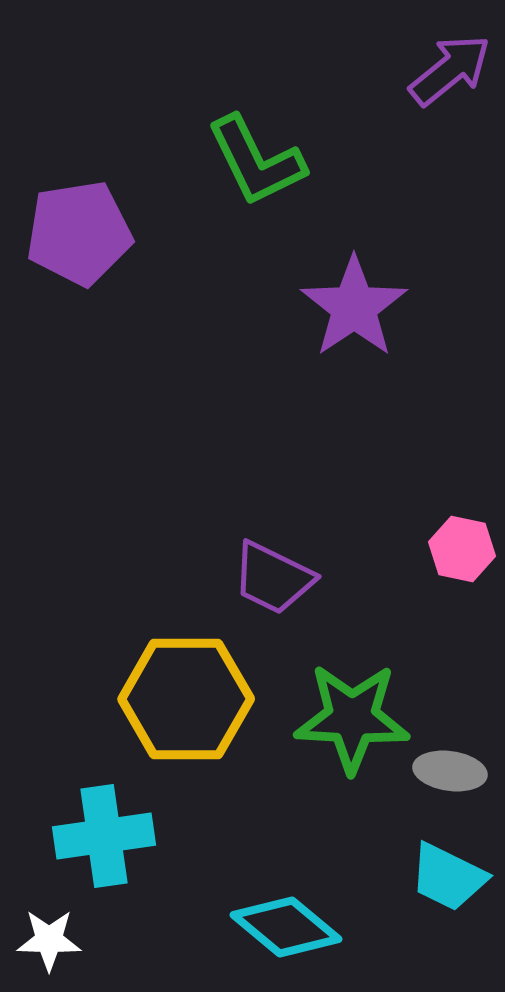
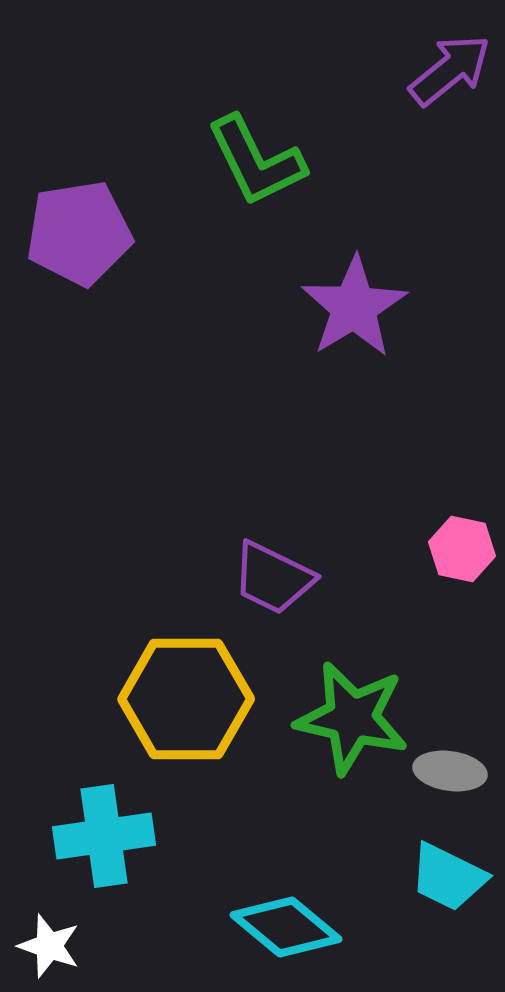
purple star: rotated 3 degrees clockwise
green star: rotated 10 degrees clockwise
white star: moved 6 px down; rotated 18 degrees clockwise
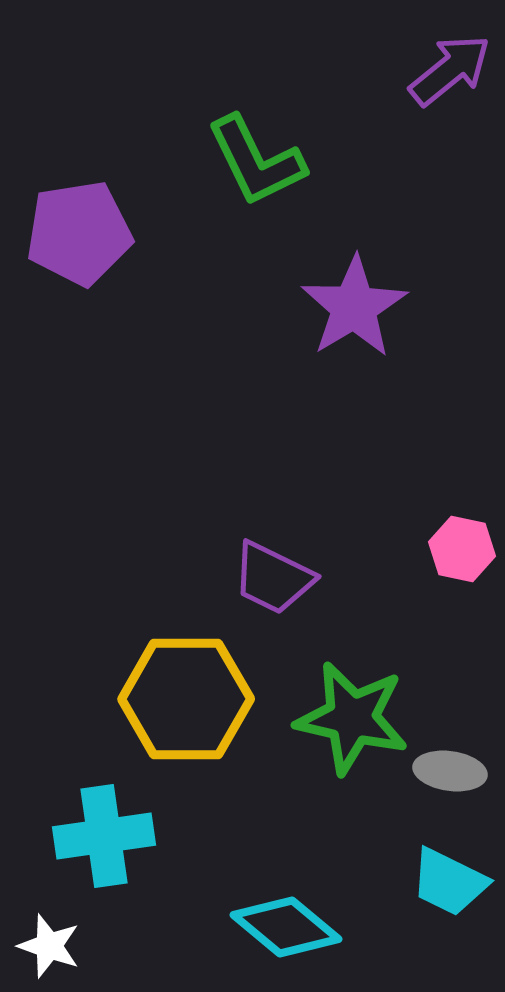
cyan trapezoid: moved 1 px right, 5 px down
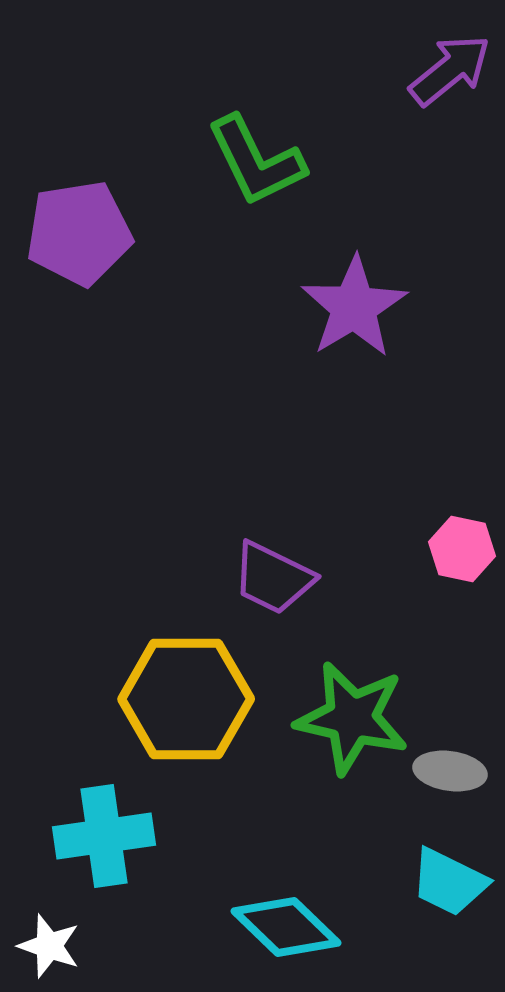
cyan diamond: rotated 4 degrees clockwise
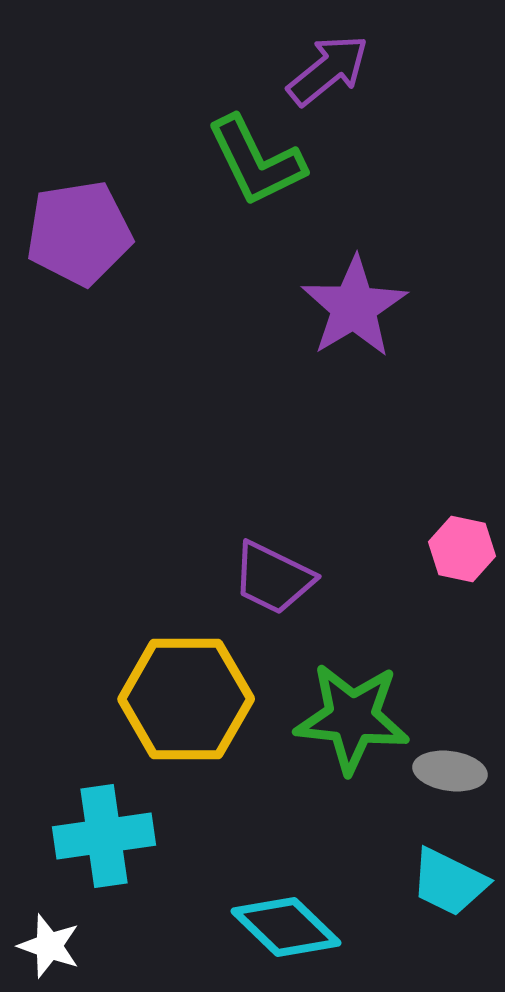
purple arrow: moved 122 px left
green star: rotated 7 degrees counterclockwise
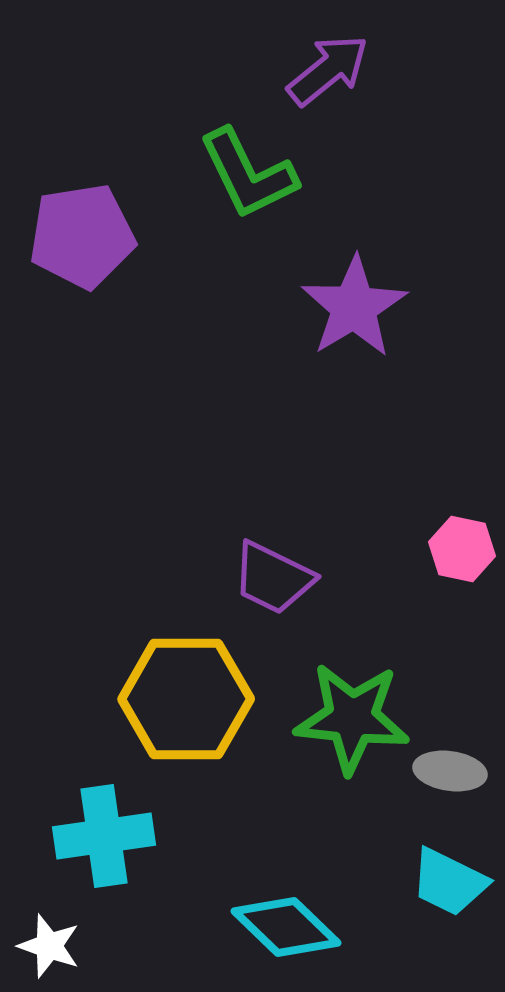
green L-shape: moved 8 px left, 13 px down
purple pentagon: moved 3 px right, 3 px down
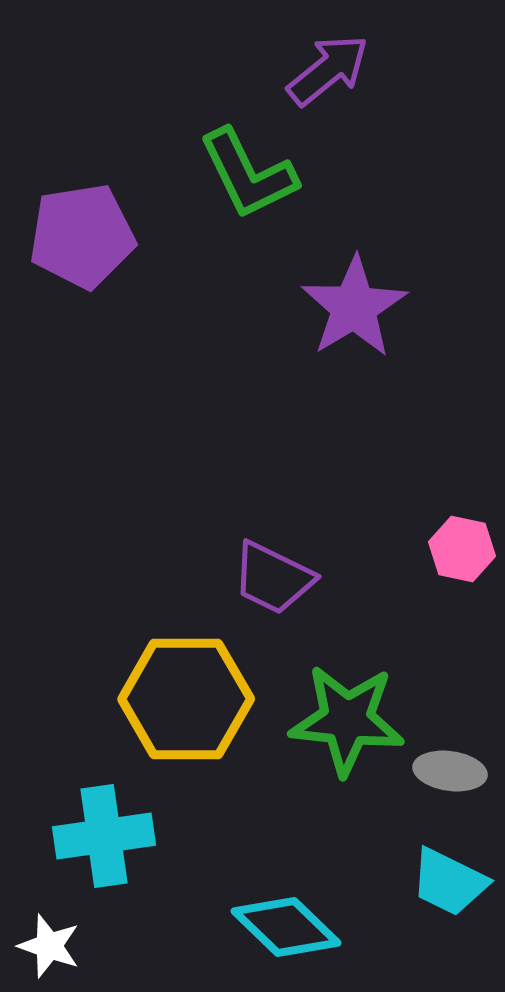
green star: moved 5 px left, 2 px down
